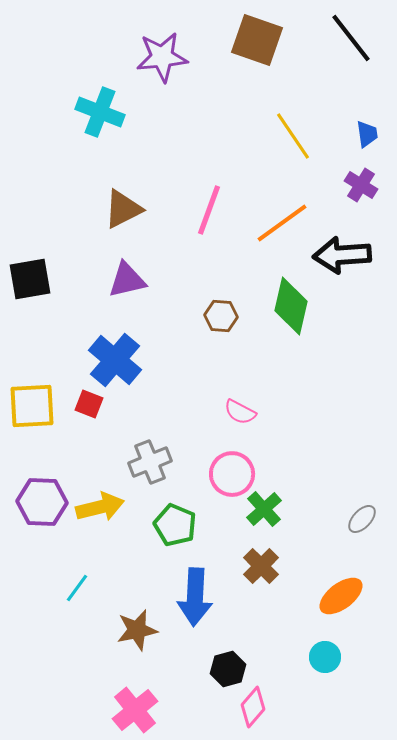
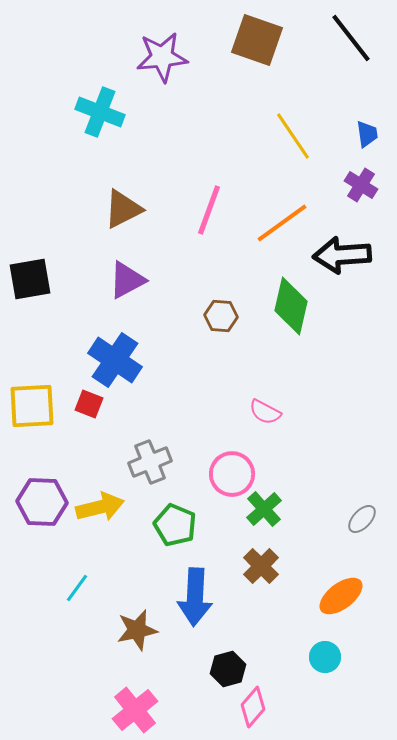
purple triangle: rotated 15 degrees counterclockwise
blue cross: rotated 6 degrees counterclockwise
pink semicircle: moved 25 px right
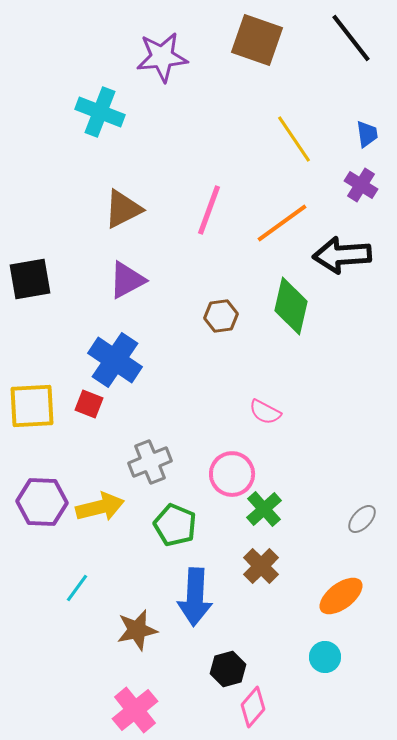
yellow line: moved 1 px right, 3 px down
brown hexagon: rotated 12 degrees counterclockwise
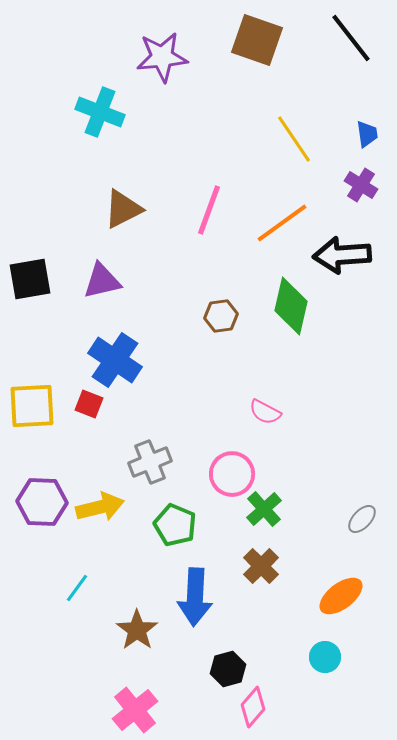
purple triangle: moved 25 px left, 1 px down; rotated 15 degrees clockwise
brown star: rotated 24 degrees counterclockwise
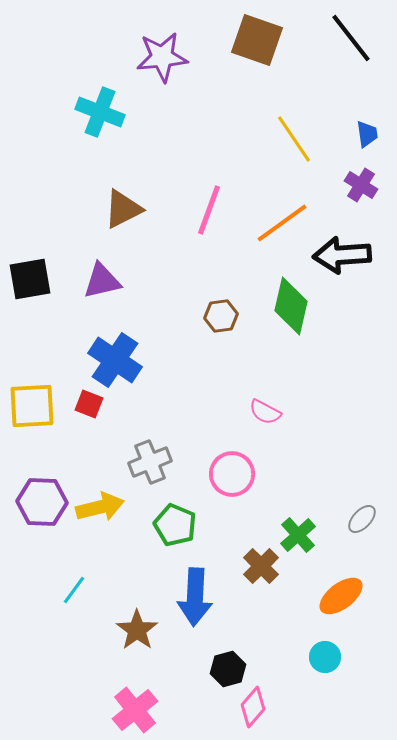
green cross: moved 34 px right, 26 px down
cyan line: moved 3 px left, 2 px down
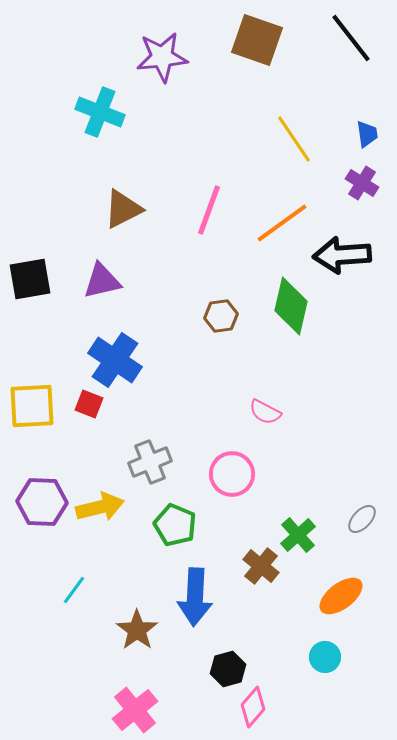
purple cross: moved 1 px right, 2 px up
brown cross: rotated 6 degrees counterclockwise
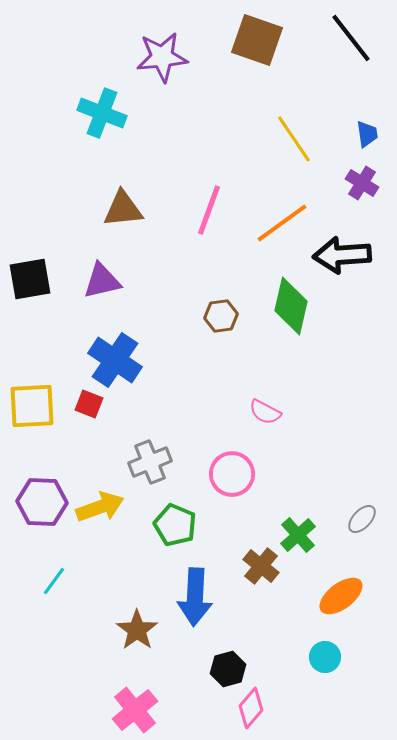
cyan cross: moved 2 px right, 1 px down
brown triangle: rotated 21 degrees clockwise
yellow arrow: rotated 6 degrees counterclockwise
cyan line: moved 20 px left, 9 px up
pink diamond: moved 2 px left, 1 px down
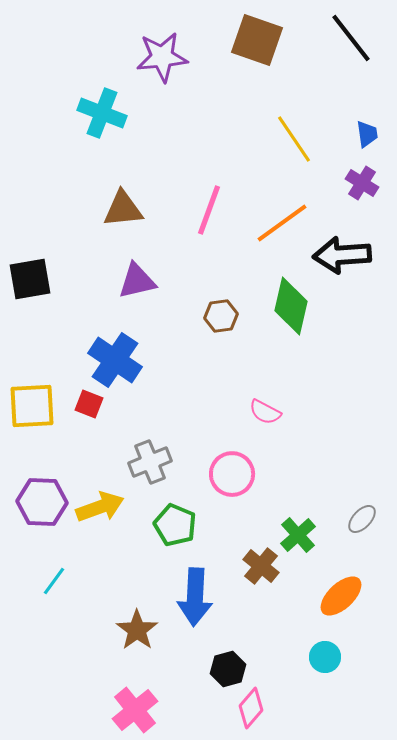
purple triangle: moved 35 px right
orange ellipse: rotated 6 degrees counterclockwise
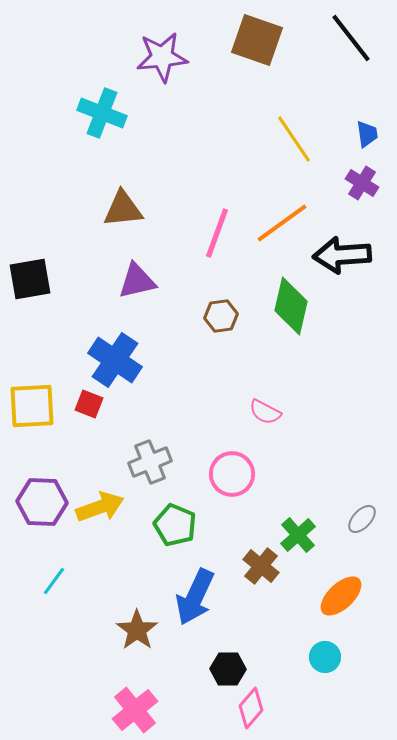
pink line: moved 8 px right, 23 px down
blue arrow: rotated 22 degrees clockwise
black hexagon: rotated 16 degrees clockwise
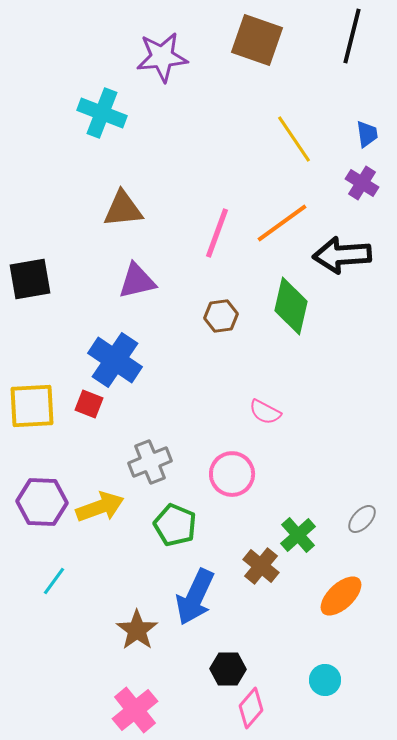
black line: moved 1 px right, 2 px up; rotated 52 degrees clockwise
cyan circle: moved 23 px down
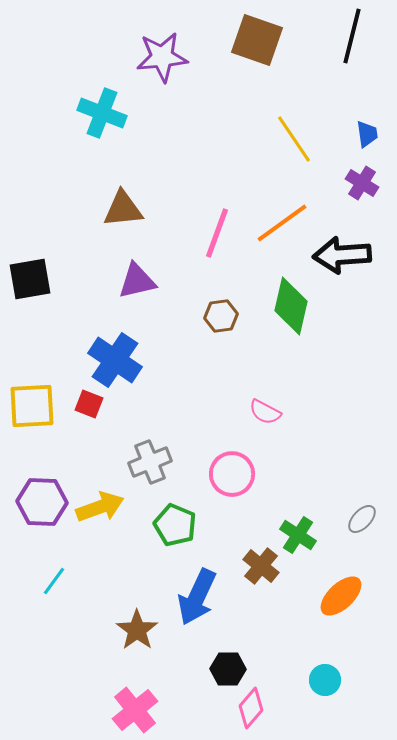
green cross: rotated 15 degrees counterclockwise
blue arrow: moved 2 px right
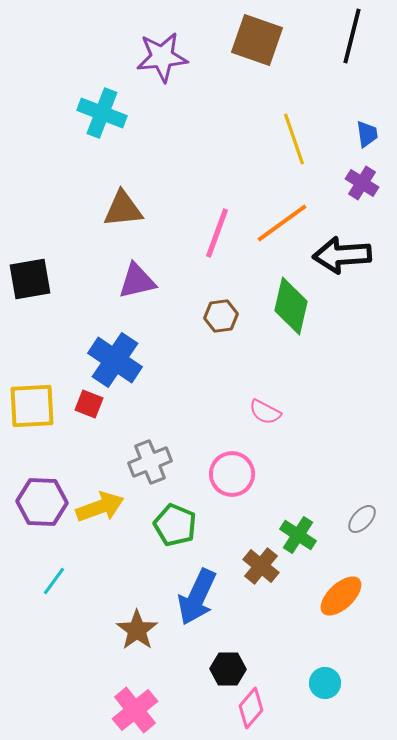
yellow line: rotated 15 degrees clockwise
cyan circle: moved 3 px down
